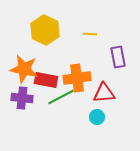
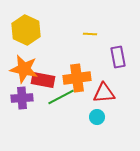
yellow hexagon: moved 19 px left
red rectangle: moved 3 px left
purple cross: rotated 10 degrees counterclockwise
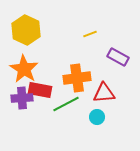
yellow line: rotated 24 degrees counterclockwise
purple rectangle: rotated 50 degrees counterclockwise
orange star: rotated 20 degrees clockwise
red rectangle: moved 3 px left, 10 px down
green line: moved 5 px right, 7 px down
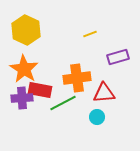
purple rectangle: rotated 45 degrees counterclockwise
green line: moved 3 px left, 1 px up
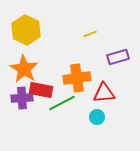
red rectangle: moved 1 px right
green line: moved 1 px left
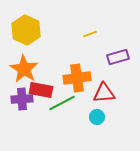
purple cross: moved 1 px down
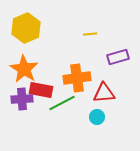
yellow hexagon: moved 2 px up; rotated 12 degrees clockwise
yellow line: rotated 16 degrees clockwise
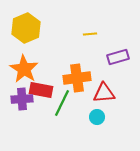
green line: rotated 36 degrees counterclockwise
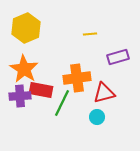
red triangle: rotated 10 degrees counterclockwise
purple cross: moved 2 px left, 3 px up
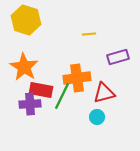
yellow hexagon: moved 8 px up; rotated 20 degrees counterclockwise
yellow line: moved 1 px left
orange star: moved 2 px up
purple cross: moved 10 px right, 8 px down
green line: moved 7 px up
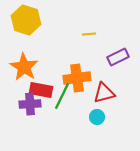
purple rectangle: rotated 10 degrees counterclockwise
